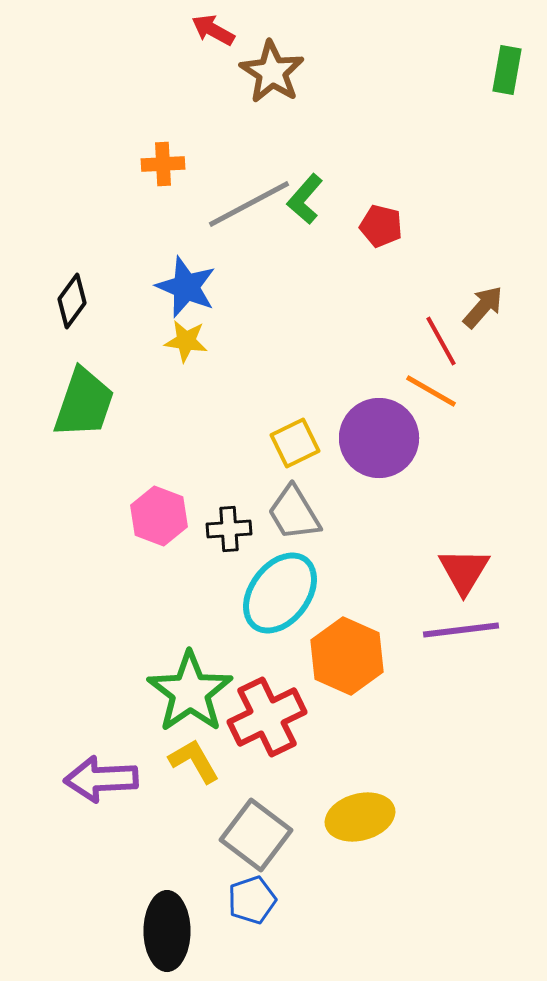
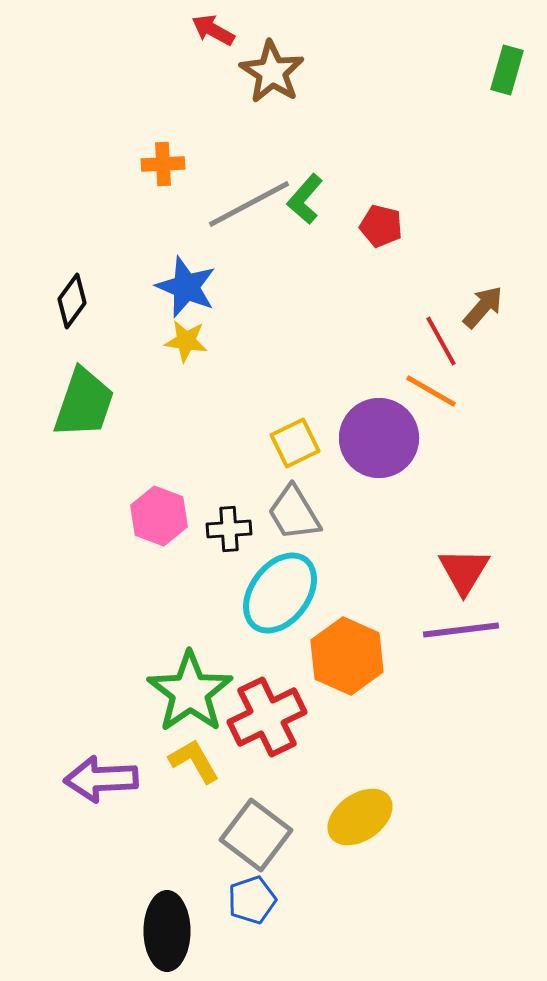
green rectangle: rotated 6 degrees clockwise
yellow ellipse: rotated 20 degrees counterclockwise
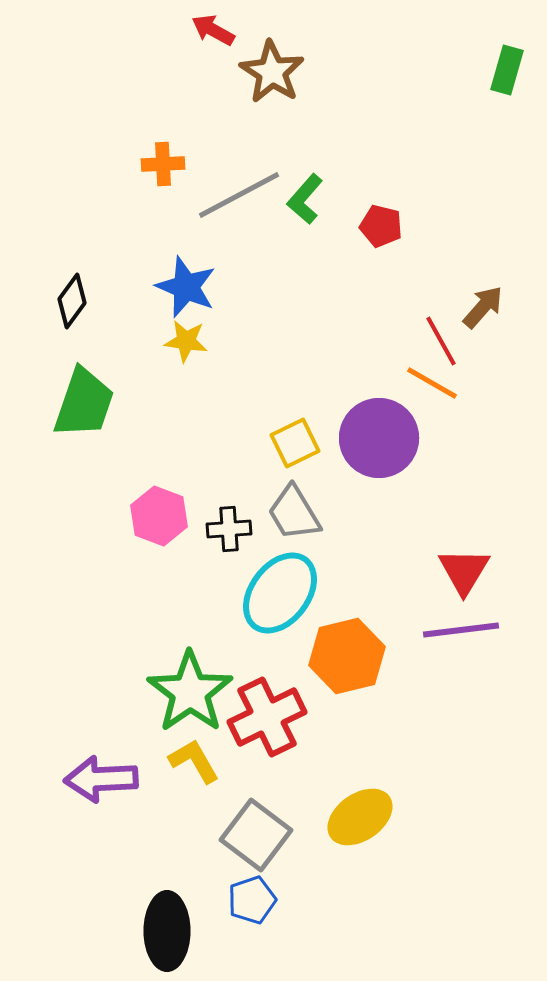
gray line: moved 10 px left, 9 px up
orange line: moved 1 px right, 8 px up
orange hexagon: rotated 22 degrees clockwise
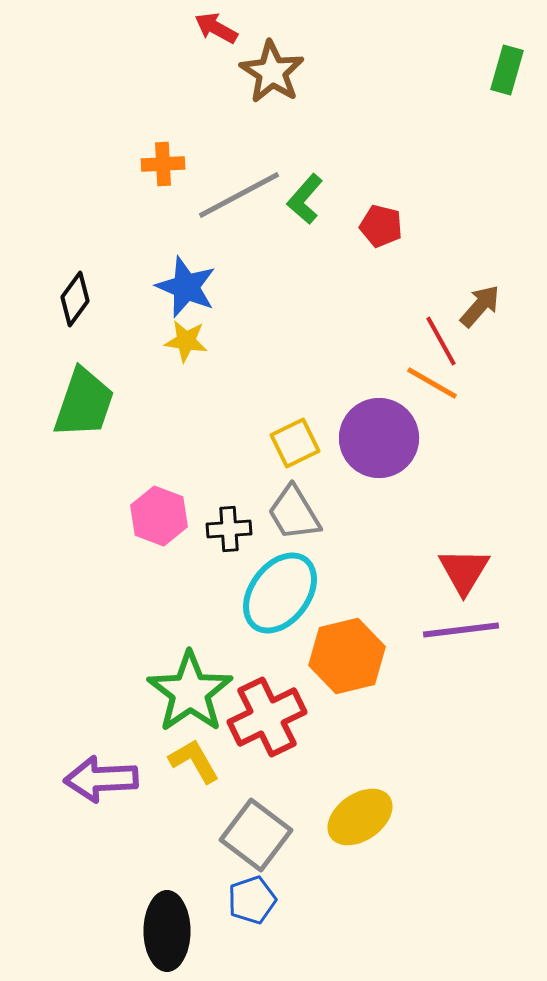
red arrow: moved 3 px right, 2 px up
black diamond: moved 3 px right, 2 px up
brown arrow: moved 3 px left, 1 px up
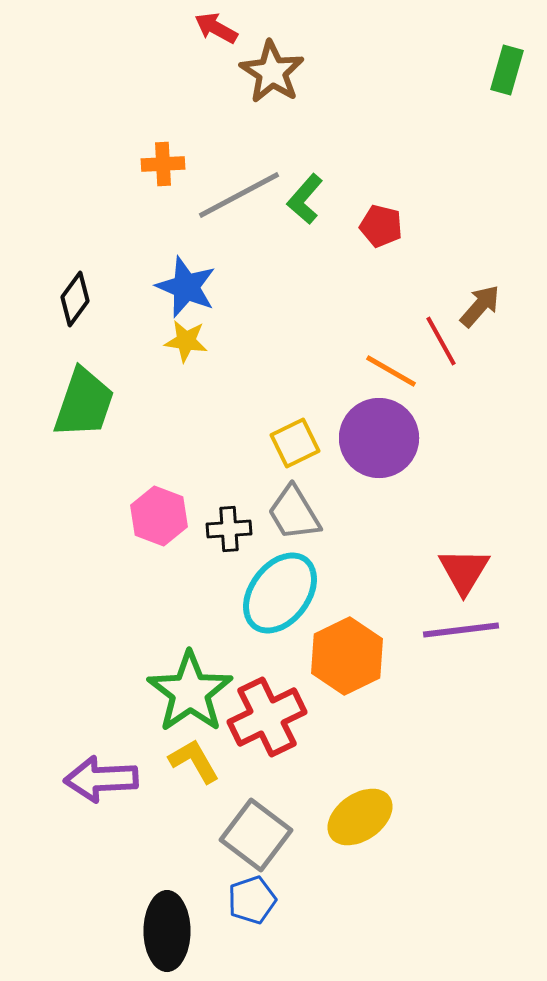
orange line: moved 41 px left, 12 px up
orange hexagon: rotated 12 degrees counterclockwise
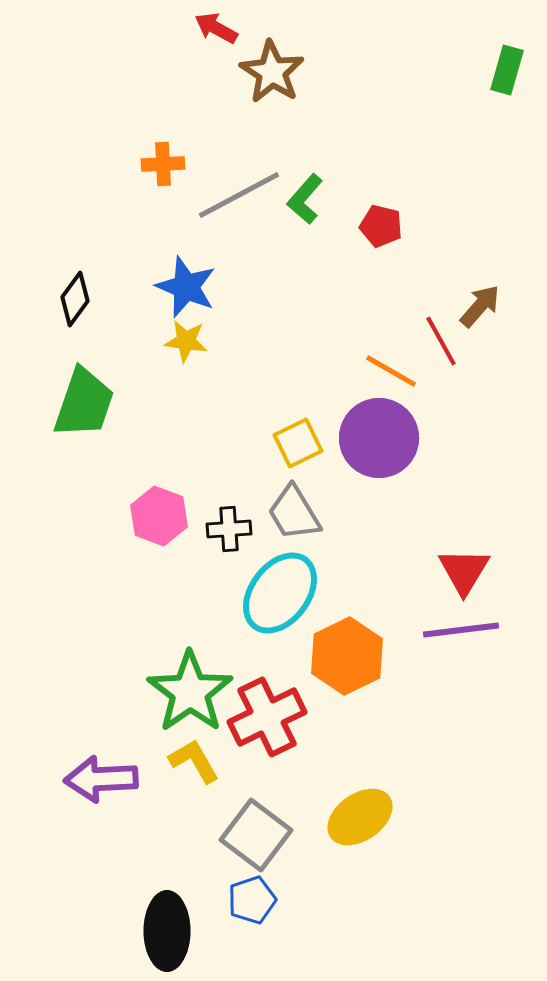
yellow square: moved 3 px right
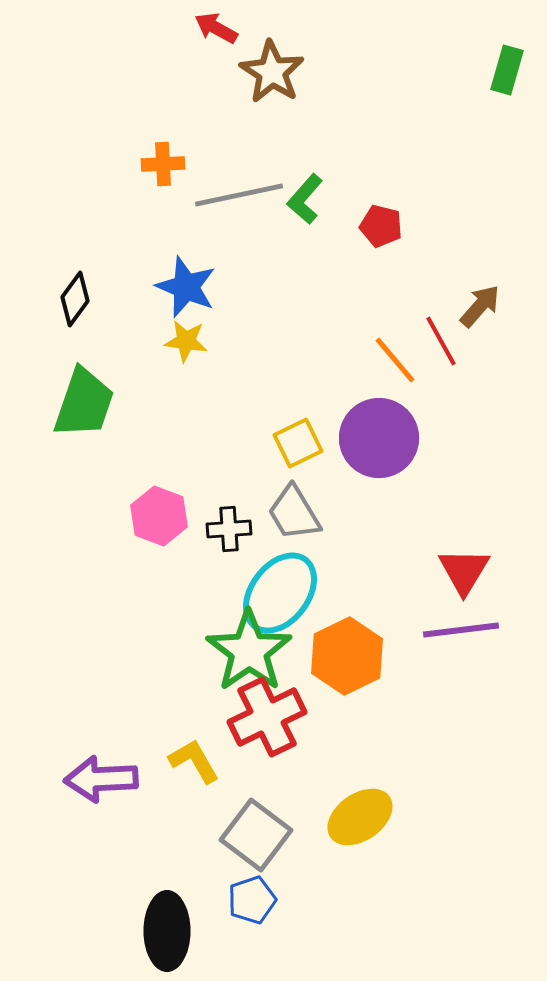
gray line: rotated 16 degrees clockwise
orange line: moved 4 px right, 11 px up; rotated 20 degrees clockwise
green star: moved 59 px right, 41 px up
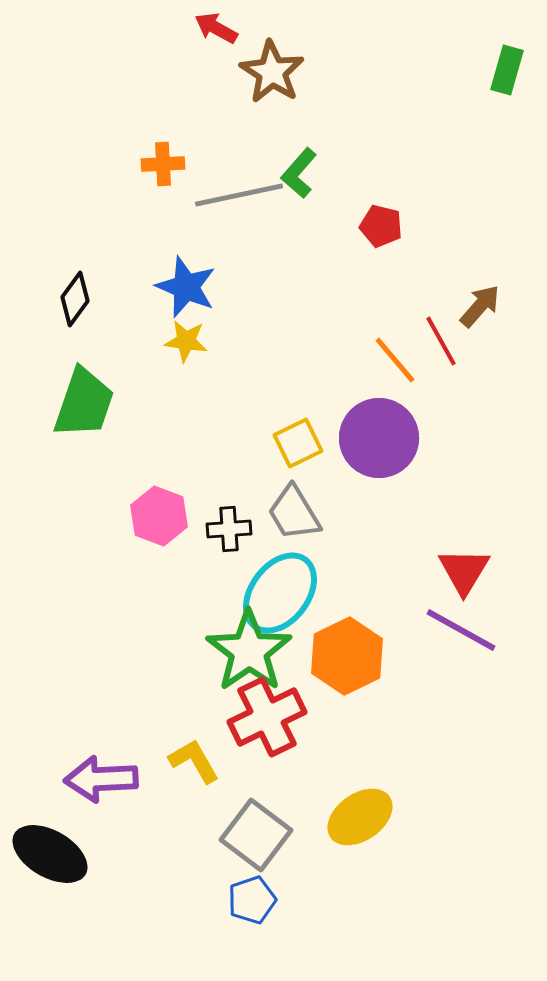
green L-shape: moved 6 px left, 26 px up
purple line: rotated 36 degrees clockwise
black ellipse: moved 117 px left, 77 px up; rotated 60 degrees counterclockwise
